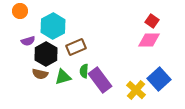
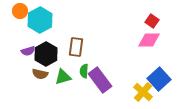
cyan hexagon: moved 13 px left, 6 px up
purple semicircle: moved 10 px down
brown rectangle: rotated 60 degrees counterclockwise
yellow cross: moved 7 px right, 2 px down
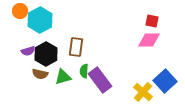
red square: rotated 24 degrees counterclockwise
blue square: moved 6 px right, 2 px down
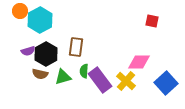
pink diamond: moved 10 px left, 22 px down
blue square: moved 1 px right, 2 px down
yellow cross: moved 17 px left, 11 px up
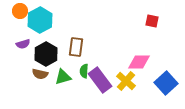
purple semicircle: moved 5 px left, 7 px up
